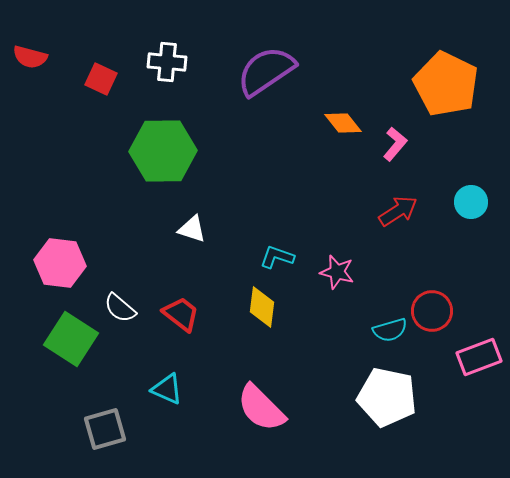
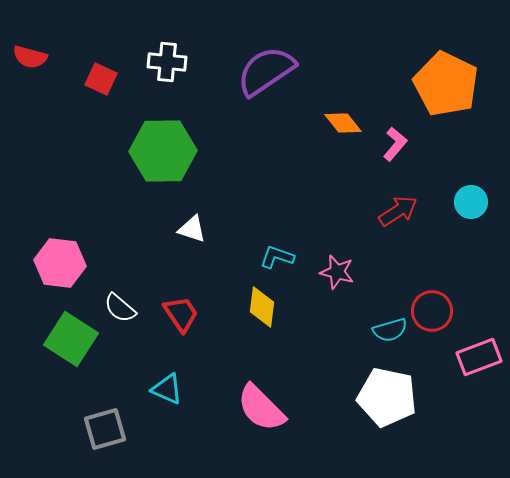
red trapezoid: rotated 18 degrees clockwise
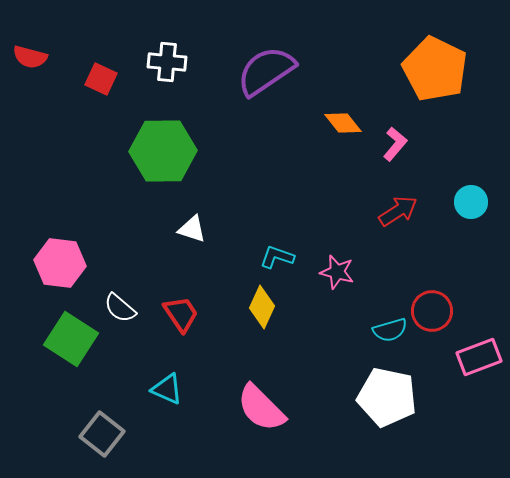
orange pentagon: moved 11 px left, 15 px up
yellow diamond: rotated 18 degrees clockwise
gray square: moved 3 px left, 5 px down; rotated 36 degrees counterclockwise
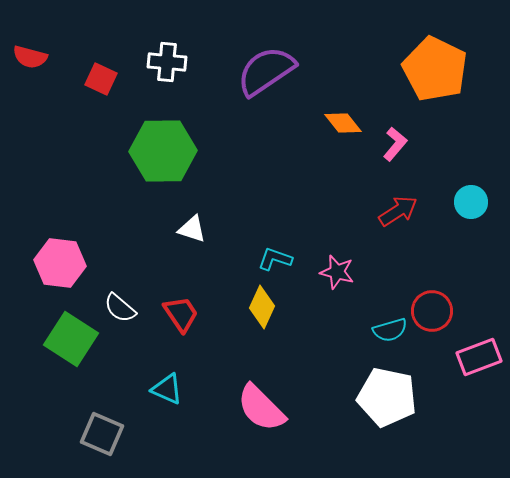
cyan L-shape: moved 2 px left, 2 px down
gray square: rotated 15 degrees counterclockwise
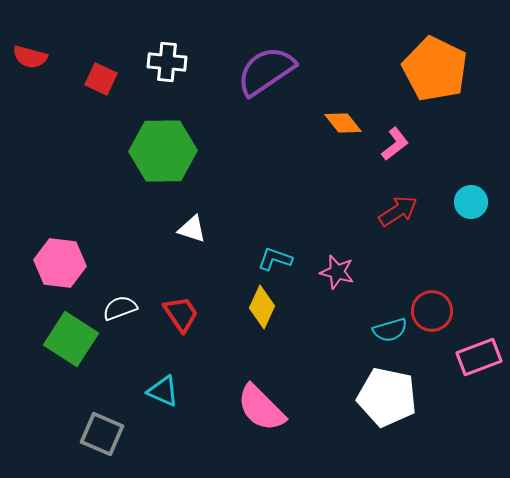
pink L-shape: rotated 12 degrees clockwise
white semicircle: rotated 120 degrees clockwise
cyan triangle: moved 4 px left, 2 px down
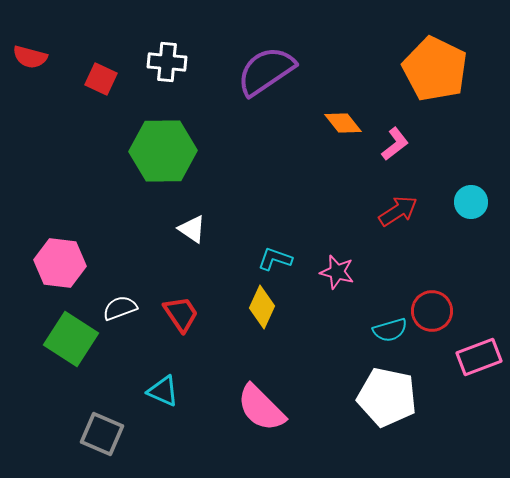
white triangle: rotated 16 degrees clockwise
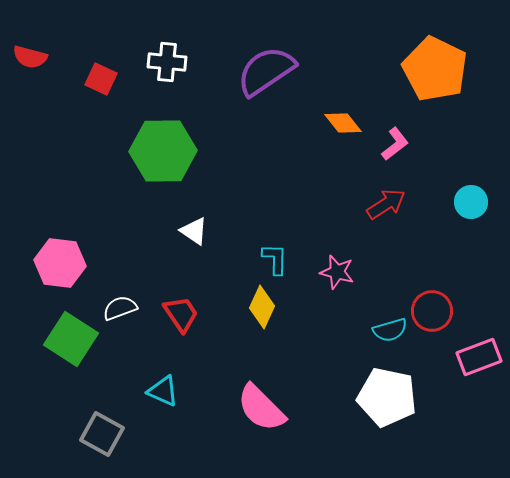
red arrow: moved 12 px left, 7 px up
white triangle: moved 2 px right, 2 px down
cyan L-shape: rotated 72 degrees clockwise
gray square: rotated 6 degrees clockwise
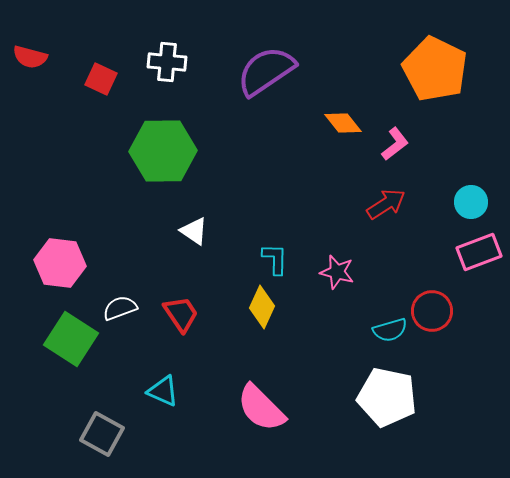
pink rectangle: moved 105 px up
